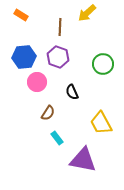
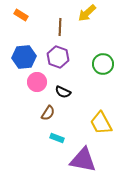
black semicircle: moved 9 px left; rotated 42 degrees counterclockwise
cyan rectangle: rotated 32 degrees counterclockwise
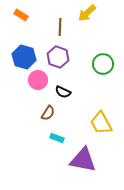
blue hexagon: rotated 20 degrees clockwise
pink circle: moved 1 px right, 2 px up
